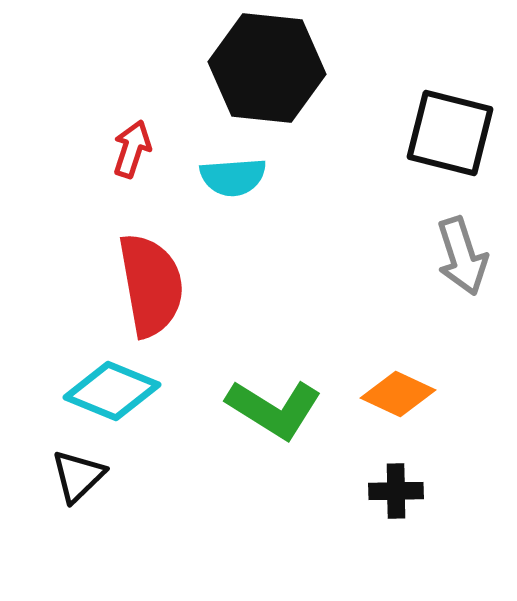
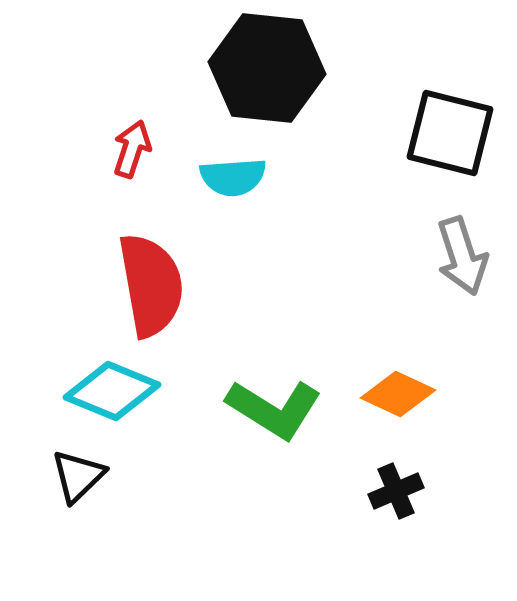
black cross: rotated 22 degrees counterclockwise
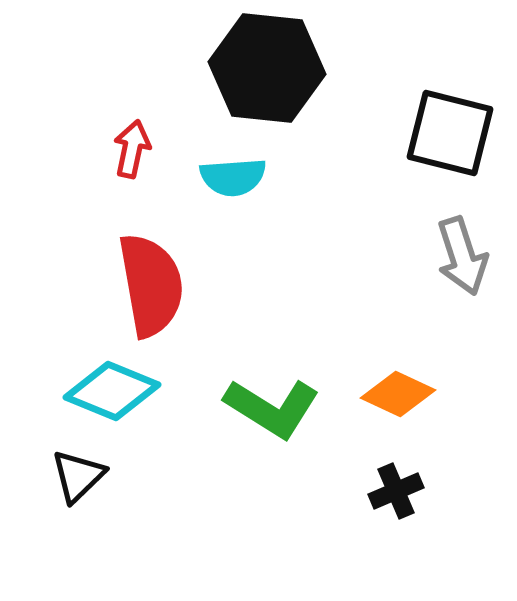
red arrow: rotated 6 degrees counterclockwise
green L-shape: moved 2 px left, 1 px up
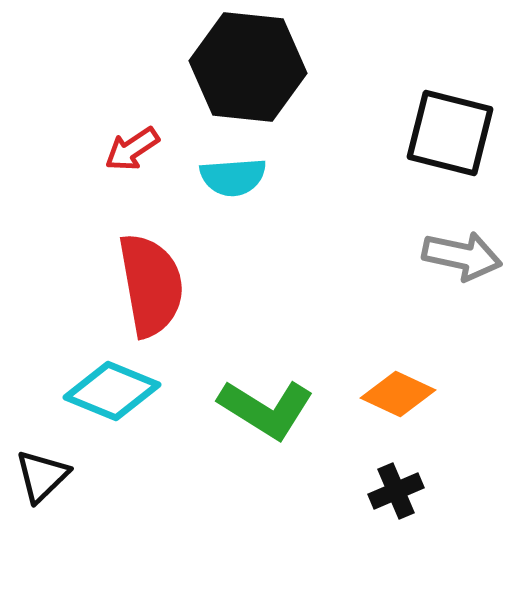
black hexagon: moved 19 px left, 1 px up
red arrow: rotated 136 degrees counterclockwise
gray arrow: rotated 60 degrees counterclockwise
green L-shape: moved 6 px left, 1 px down
black triangle: moved 36 px left
